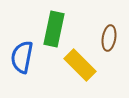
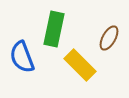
brown ellipse: rotated 20 degrees clockwise
blue semicircle: rotated 32 degrees counterclockwise
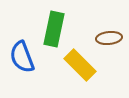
brown ellipse: rotated 55 degrees clockwise
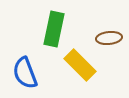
blue semicircle: moved 3 px right, 16 px down
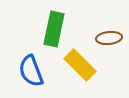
blue semicircle: moved 6 px right, 2 px up
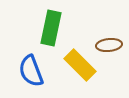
green rectangle: moved 3 px left, 1 px up
brown ellipse: moved 7 px down
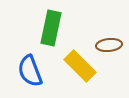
yellow rectangle: moved 1 px down
blue semicircle: moved 1 px left
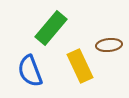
green rectangle: rotated 28 degrees clockwise
yellow rectangle: rotated 20 degrees clockwise
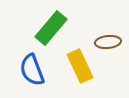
brown ellipse: moved 1 px left, 3 px up
blue semicircle: moved 2 px right, 1 px up
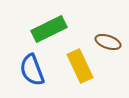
green rectangle: moved 2 px left, 1 px down; rotated 24 degrees clockwise
brown ellipse: rotated 25 degrees clockwise
